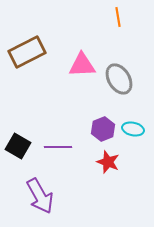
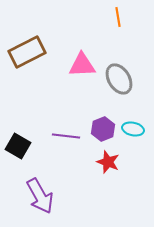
purple line: moved 8 px right, 11 px up; rotated 8 degrees clockwise
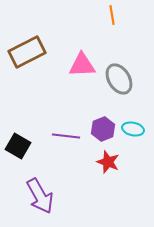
orange line: moved 6 px left, 2 px up
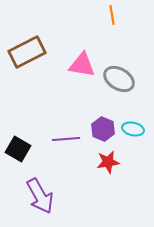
pink triangle: rotated 12 degrees clockwise
gray ellipse: rotated 28 degrees counterclockwise
purple hexagon: rotated 15 degrees counterclockwise
purple line: moved 3 px down; rotated 12 degrees counterclockwise
black square: moved 3 px down
red star: rotated 30 degrees counterclockwise
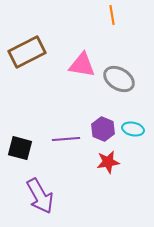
black square: moved 2 px right, 1 px up; rotated 15 degrees counterclockwise
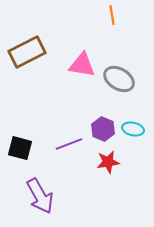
purple line: moved 3 px right, 5 px down; rotated 16 degrees counterclockwise
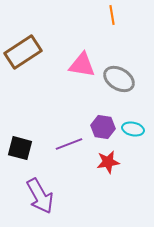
brown rectangle: moved 4 px left; rotated 6 degrees counterclockwise
purple hexagon: moved 2 px up; rotated 15 degrees counterclockwise
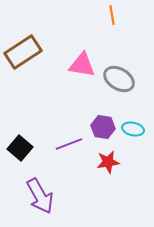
black square: rotated 25 degrees clockwise
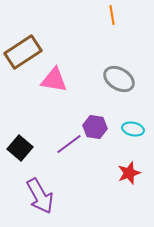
pink triangle: moved 28 px left, 15 px down
purple hexagon: moved 8 px left
purple line: rotated 16 degrees counterclockwise
red star: moved 21 px right, 11 px down; rotated 10 degrees counterclockwise
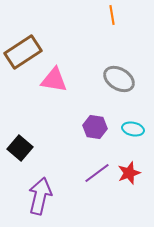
purple line: moved 28 px right, 29 px down
purple arrow: rotated 138 degrees counterclockwise
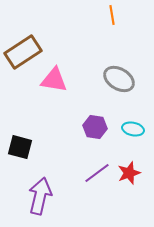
black square: moved 1 px up; rotated 25 degrees counterclockwise
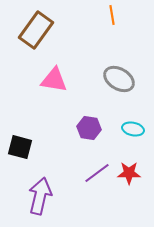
brown rectangle: moved 13 px right, 22 px up; rotated 21 degrees counterclockwise
purple hexagon: moved 6 px left, 1 px down
red star: rotated 20 degrees clockwise
